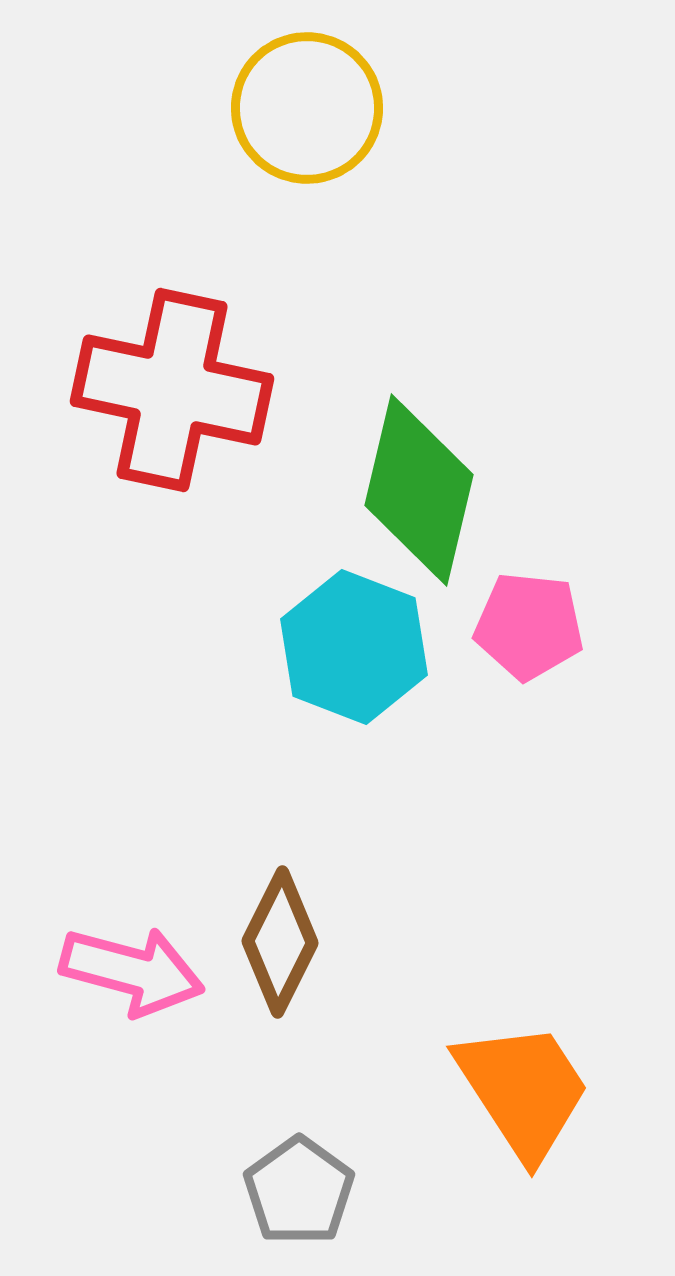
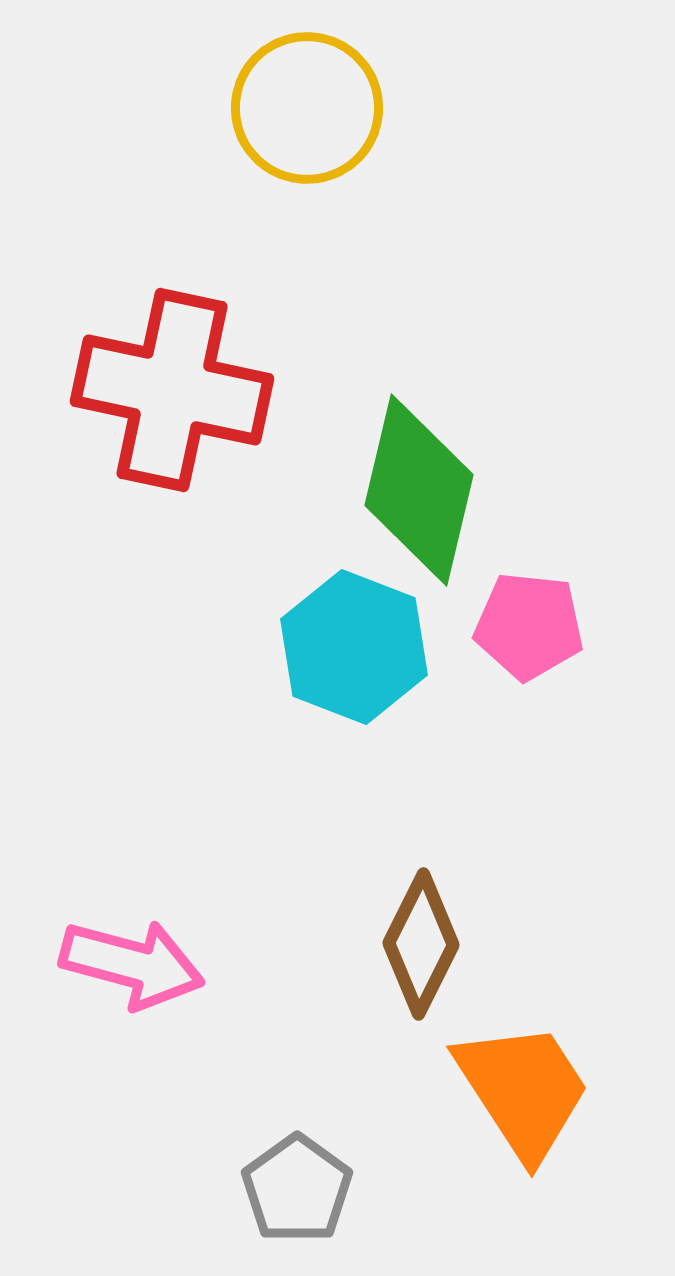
brown diamond: moved 141 px right, 2 px down
pink arrow: moved 7 px up
gray pentagon: moved 2 px left, 2 px up
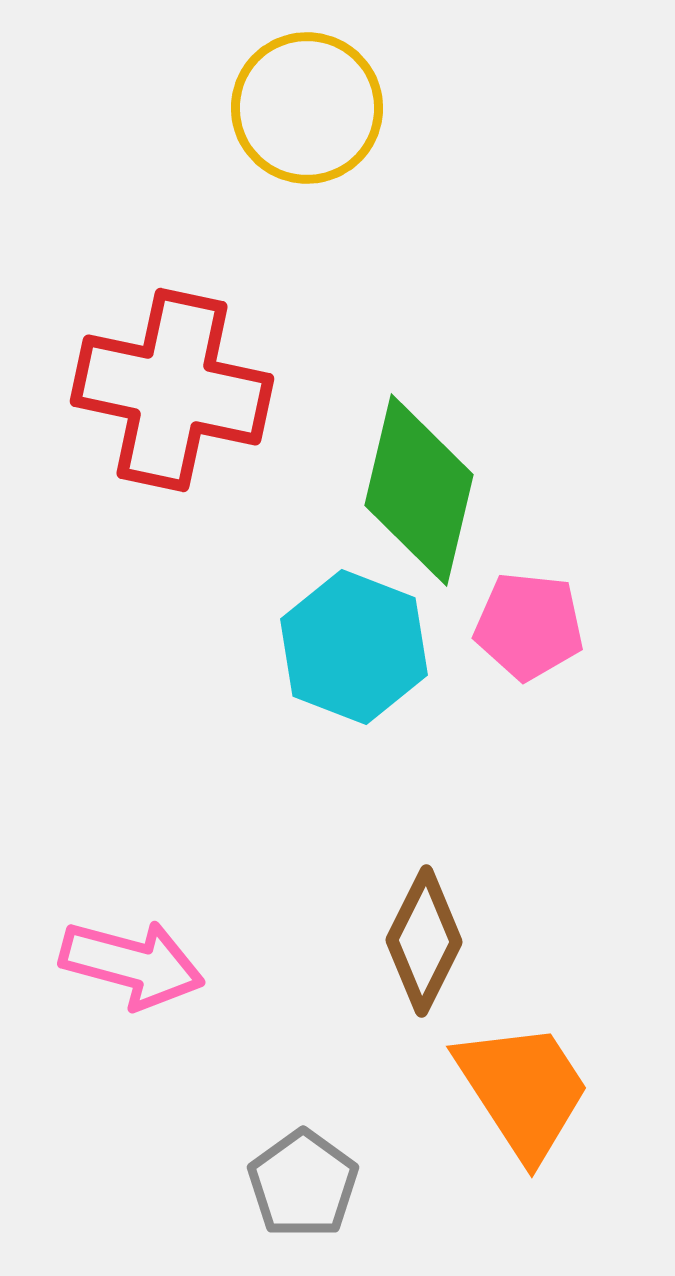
brown diamond: moved 3 px right, 3 px up
gray pentagon: moved 6 px right, 5 px up
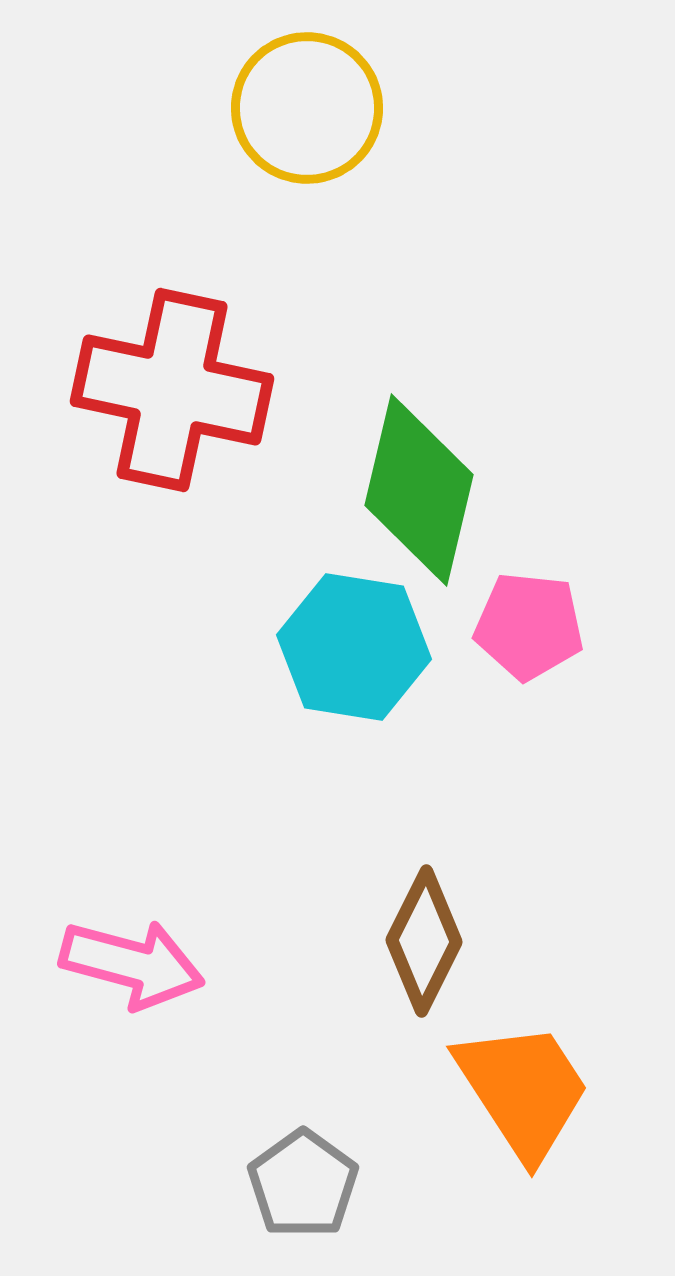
cyan hexagon: rotated 12 degrees counterclockwise
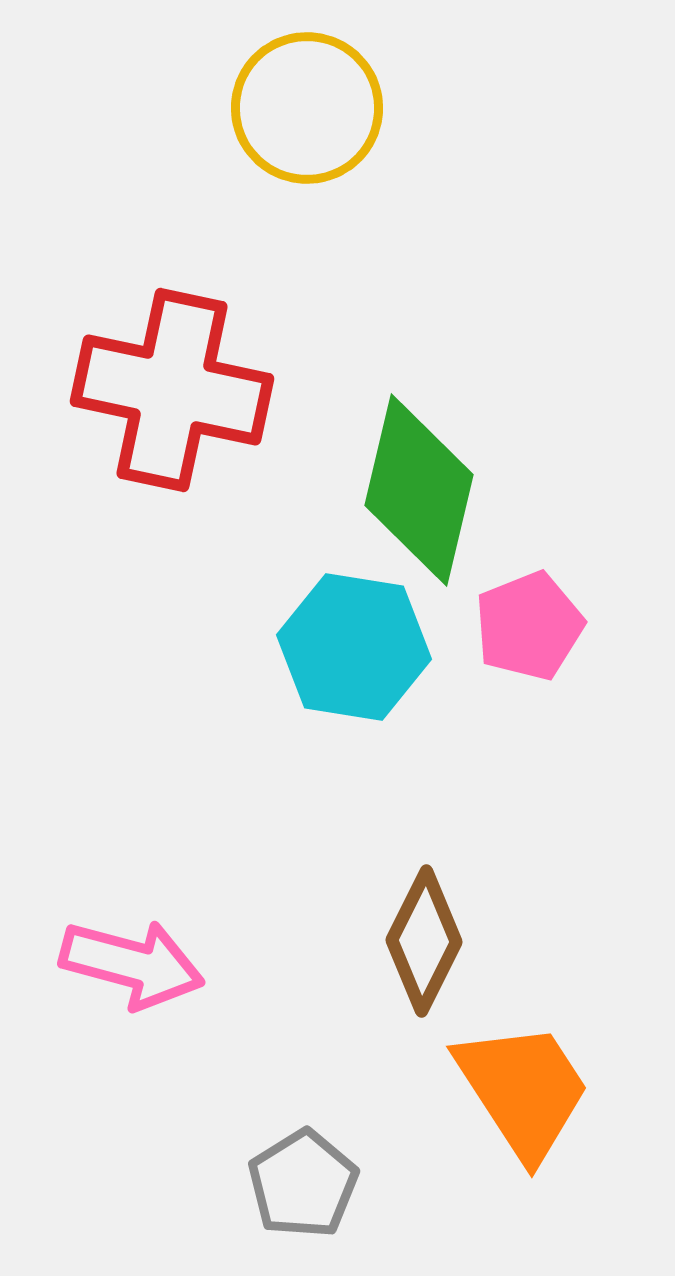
pink pentagon: rotated 28 degrees counterclockwise
gray pentagon: rotated 4 degrees clockwise
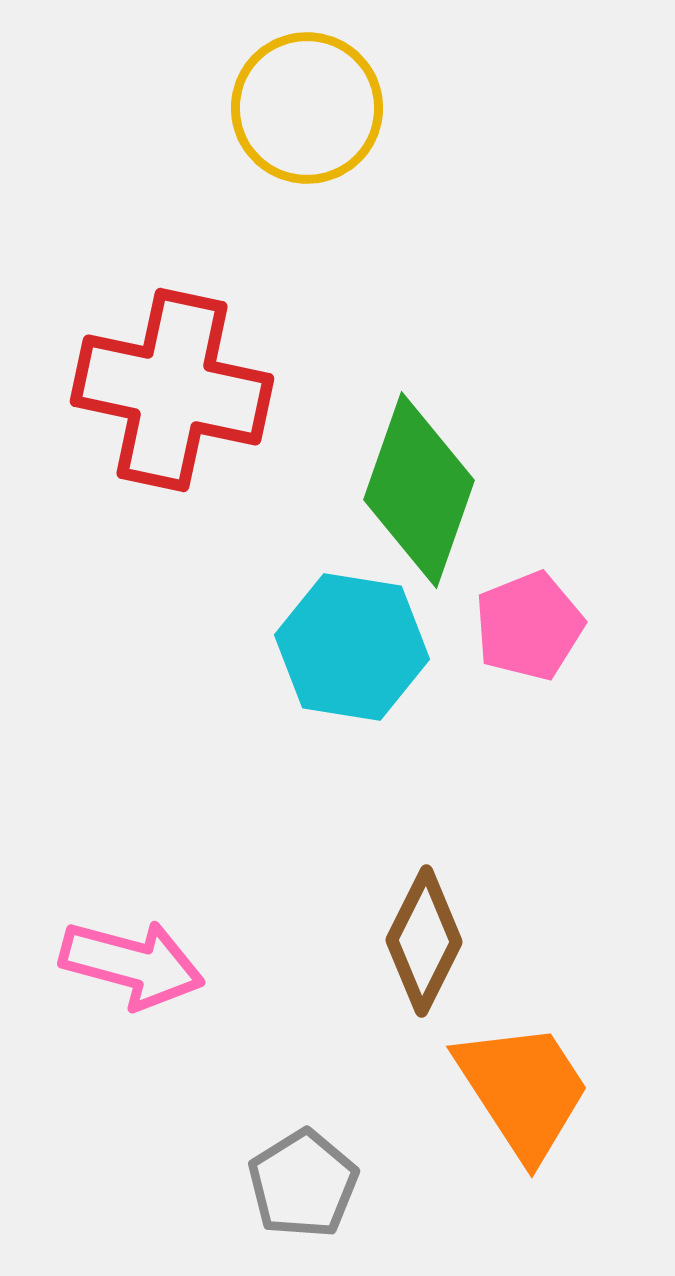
green diamond: rotated 6 degrees clockwise
cyan hexagon: moved 2 px left
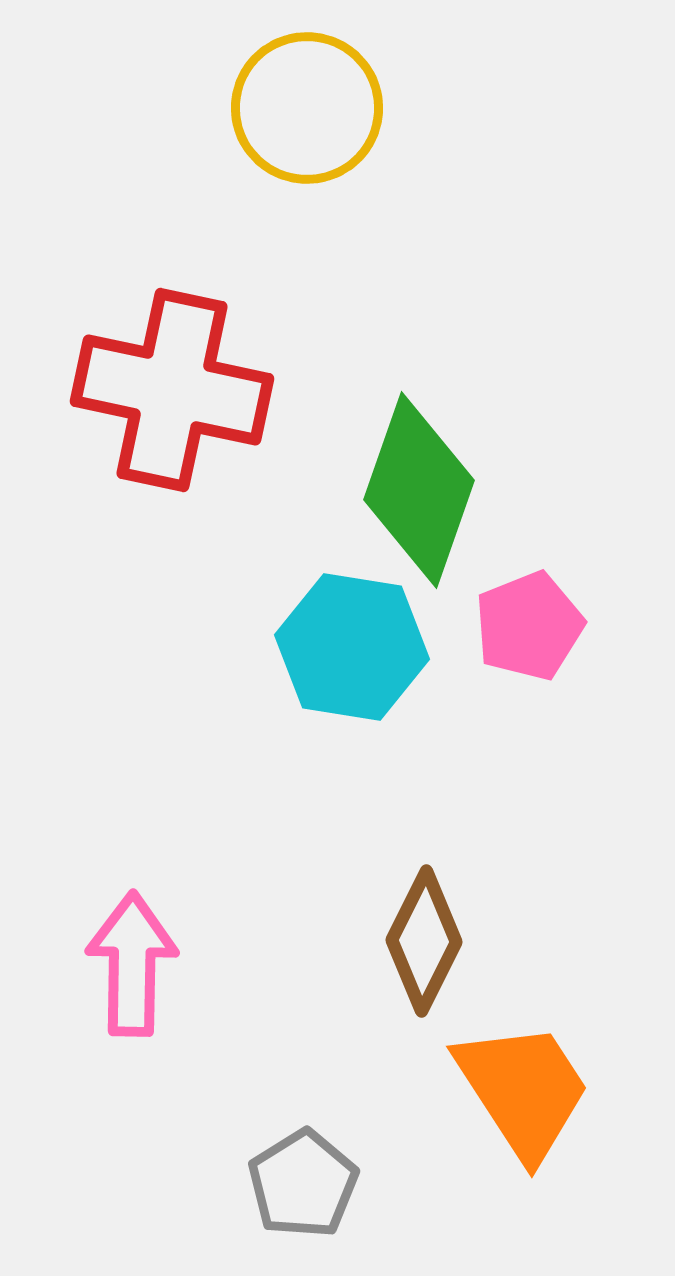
pink arrow: rotated 104 degrees counterclockwise
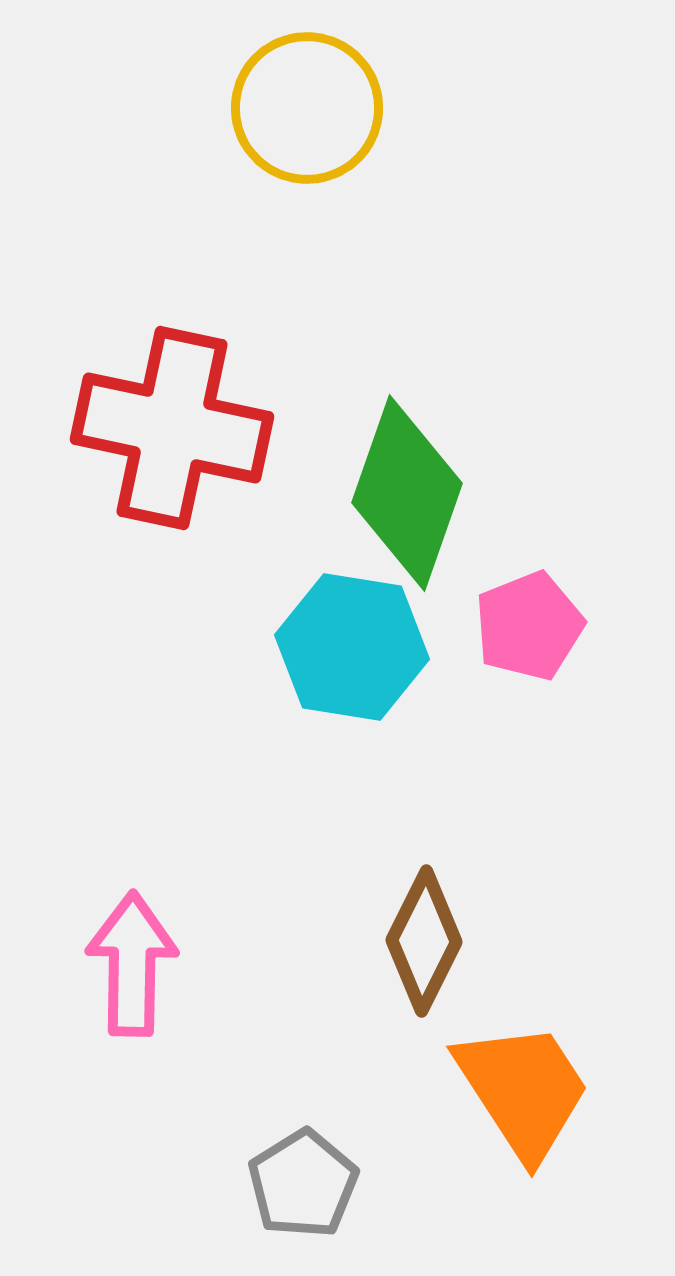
red cross: moved 38 px down
green diamond: moved 12 px left, 3 px down
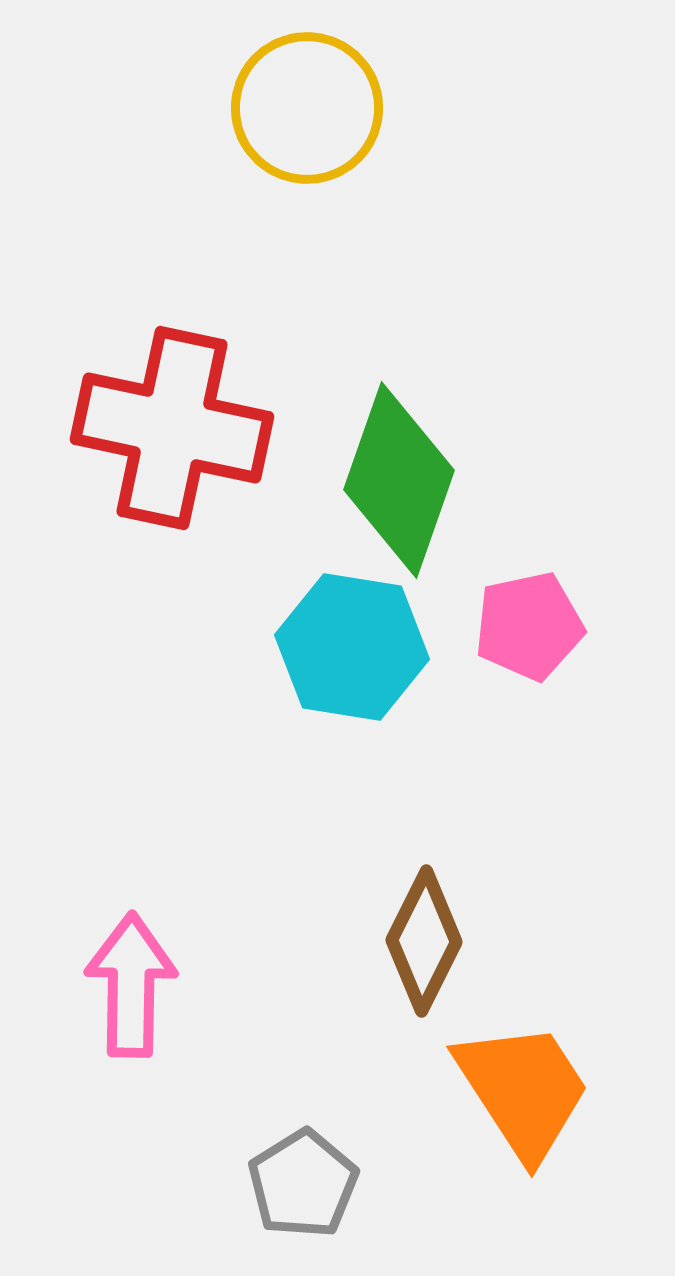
green diamond: moved 8 px left, 13 px up
pink pentagon: rotated 10 degrees clockwise
pink arrow: moved 1 px left, 21 px down
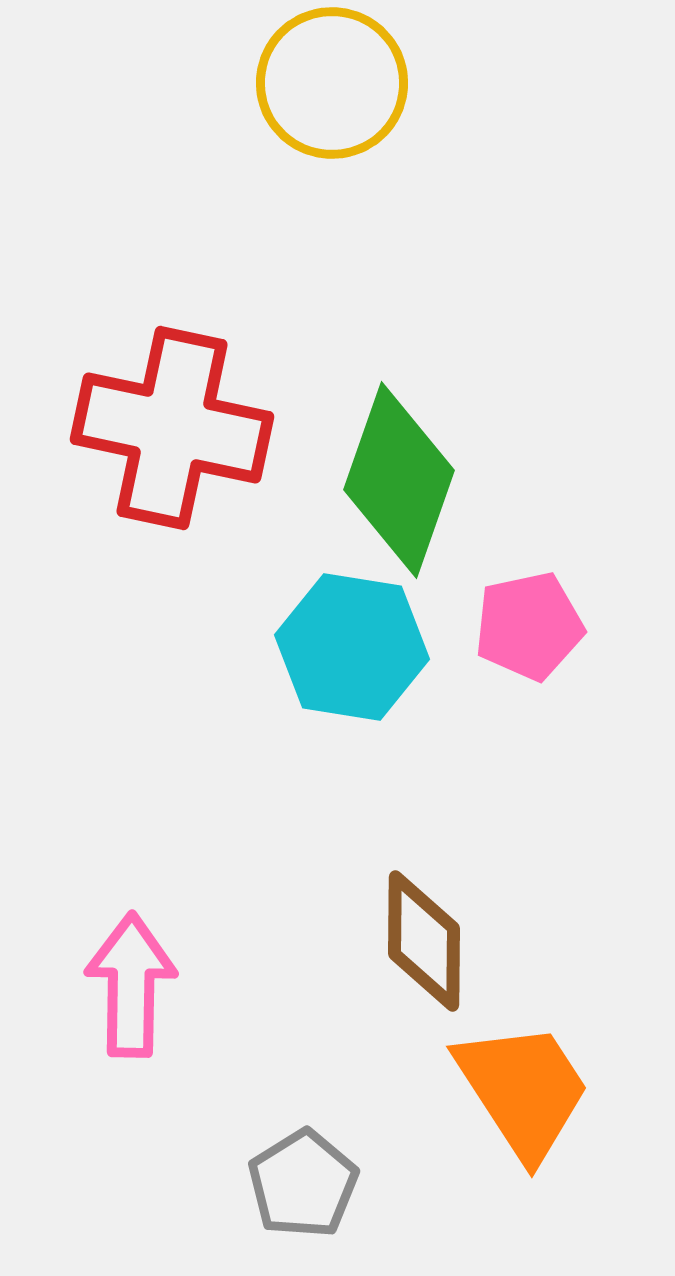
yellow circle: moved 25 px right, 25 px up
brown diamond: rotated 26 degrees counterclockwise
